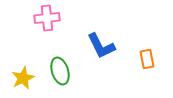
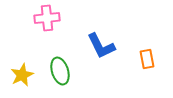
yellow star: moved 1 px left, 3 px up
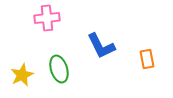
green ellipse: moved 1 px left, 2 px up
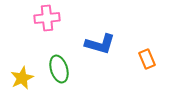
blue L-shape: moved 1 px left, 2 px up; rotated 48 degrees counterclockwise
orange rectangle: rotated 12 degrees counterclockwise
yellow star: moved 3 px down
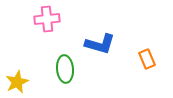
pink cross: moved 1 px down
green ellipse: moved 6 px right; rotated 12 degrees clockwise
yellow star: moved 5 px left, 4 px down
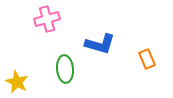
pink cross: rotated 10 degrees counterclockwise
yellow star: rotated 20 degrees counterclockwise
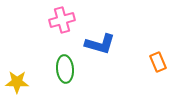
pink cross: moved 15 px right, 1 px down
orange rectangle: moved 11 px right, 3 px down
yellow star: rotated 25 degrees counterclockwise
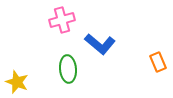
blue L-shape: rotated 24 degrees clockwise
green ellipse: moved 3 px right
yellow star: rotated 20 degrees clockwise
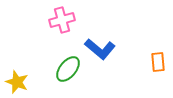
blue L-shape: moved 5 px down
orange rectangle: rotated 18 degrees clockwise
green ellipse: rotated 44 degrees clockwise
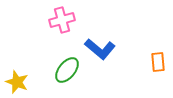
green ellipse: moved 1 px left, 1 px down
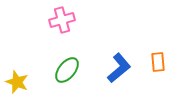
blue L-shape: moved 19 px right, 19 px down; rotated 80 degrees counterclockwise
